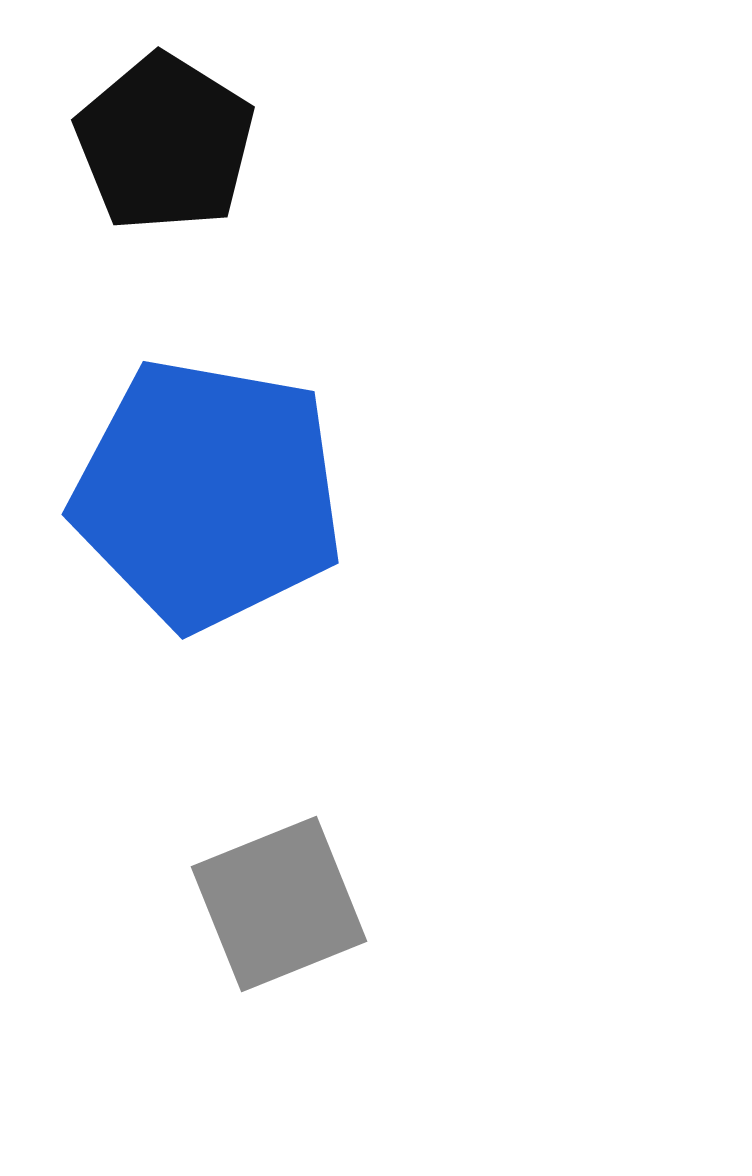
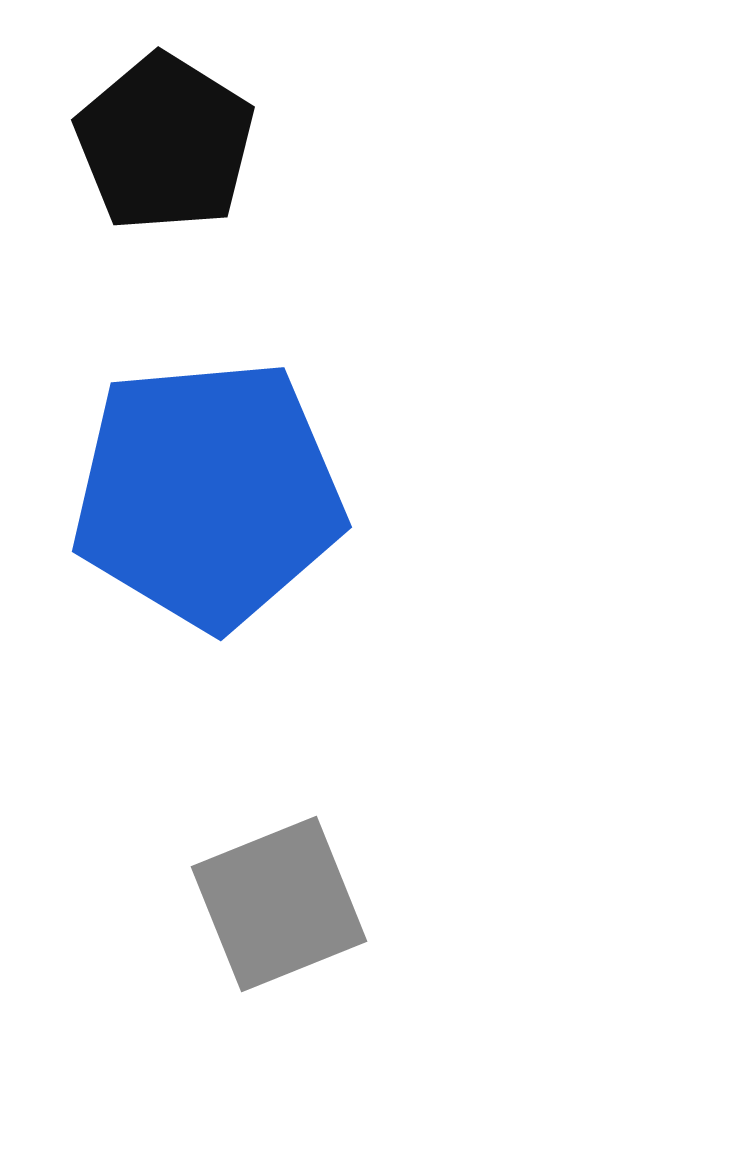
blue pentagon: rotated 15 degrees counterclockwise
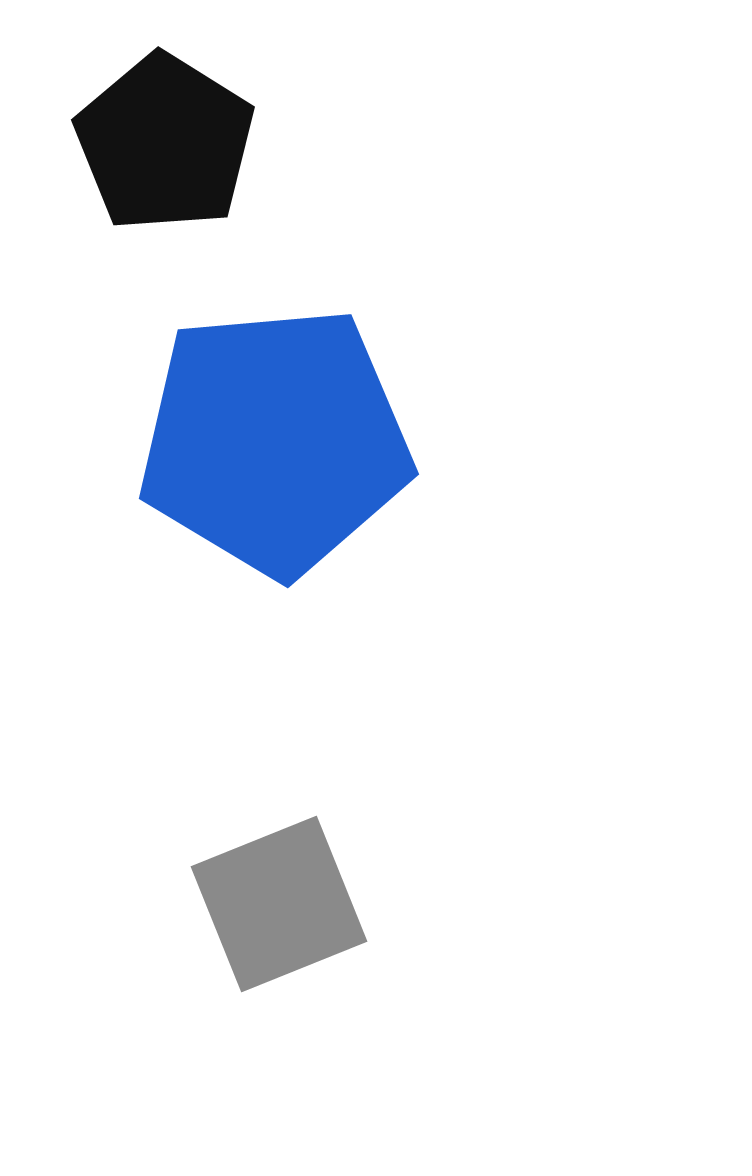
blue pentagon: moved 67 px right, 53 px up
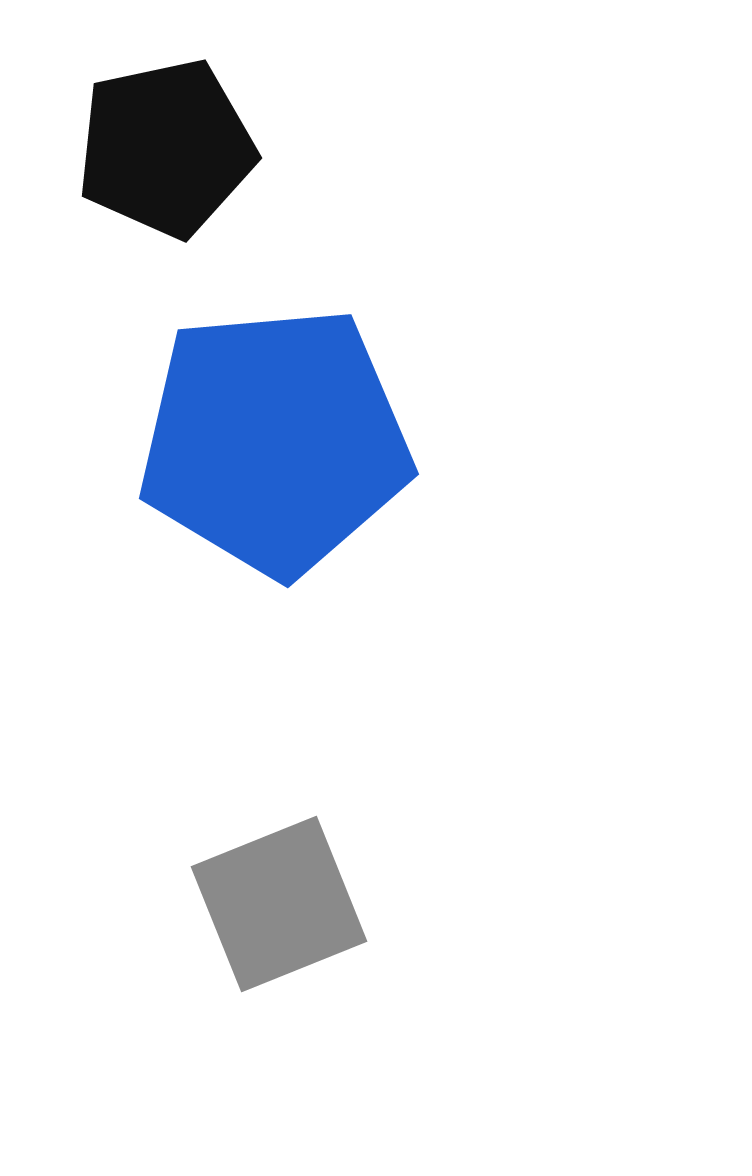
black pentagon: moved 1 px right, 5 px down; rotated 28 degrees clockwise
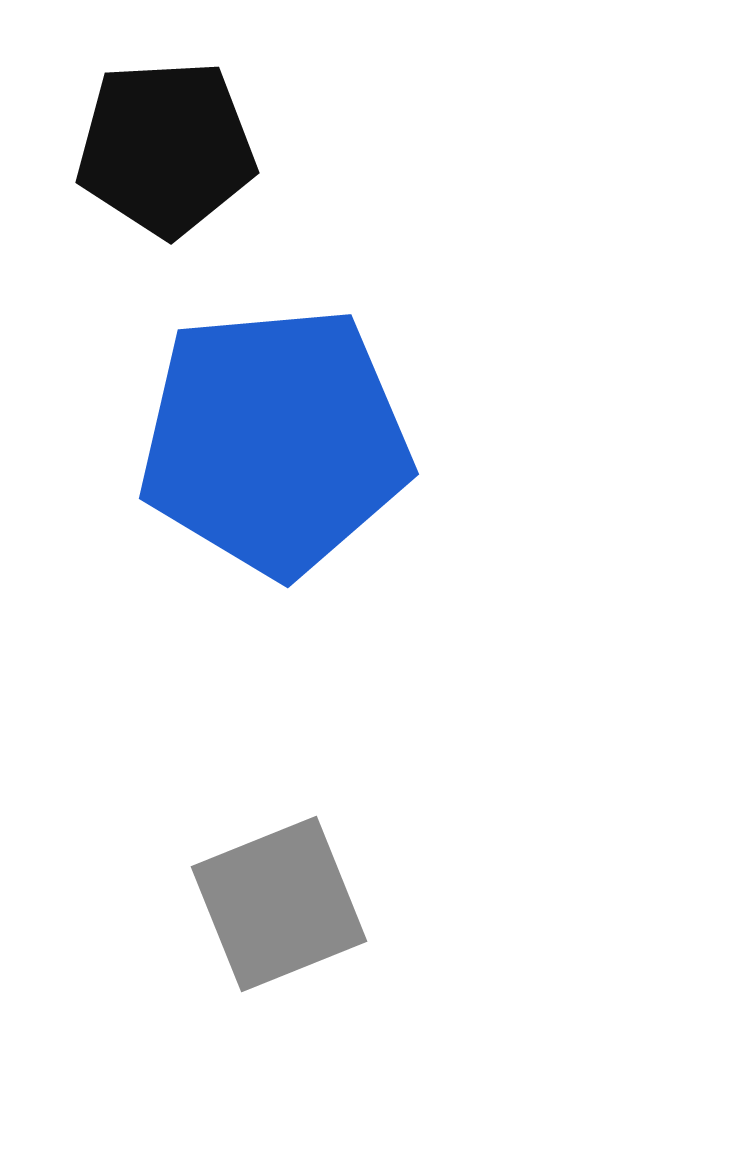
black pentagon: rotated 9 degrees clockwise
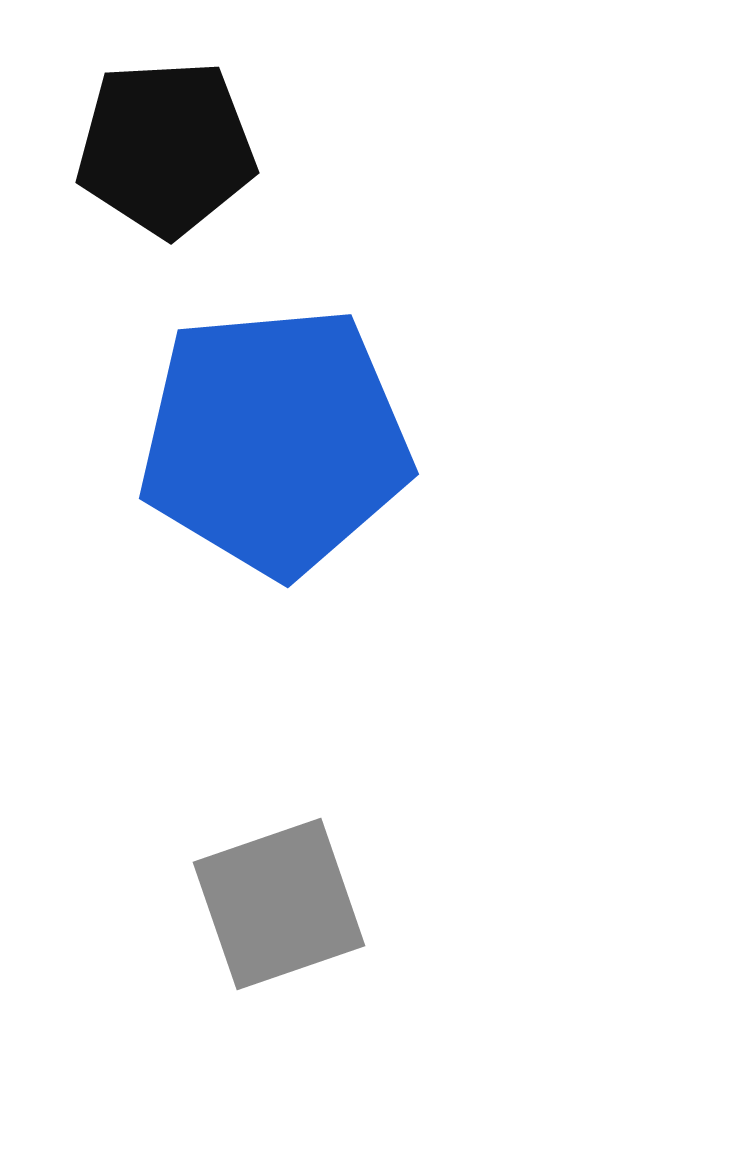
gray square: rotated 3 degrees clockwise
